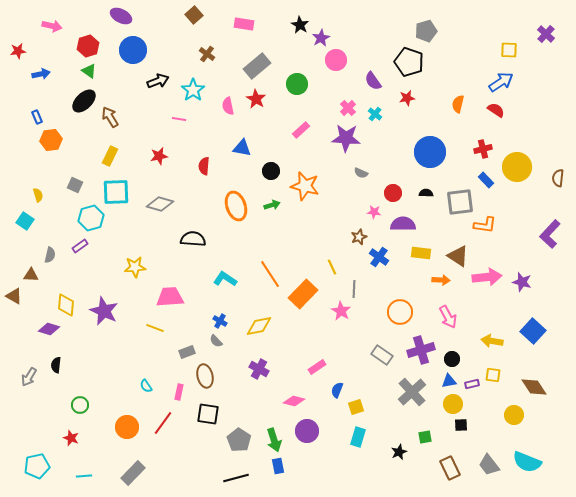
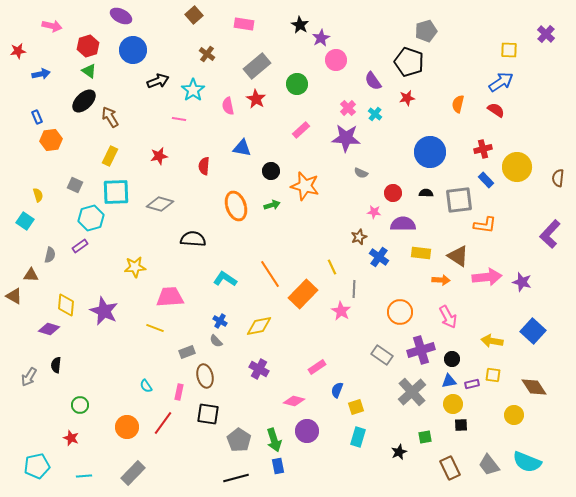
gray square at (460, 202): moved 1 px left, 2 px up
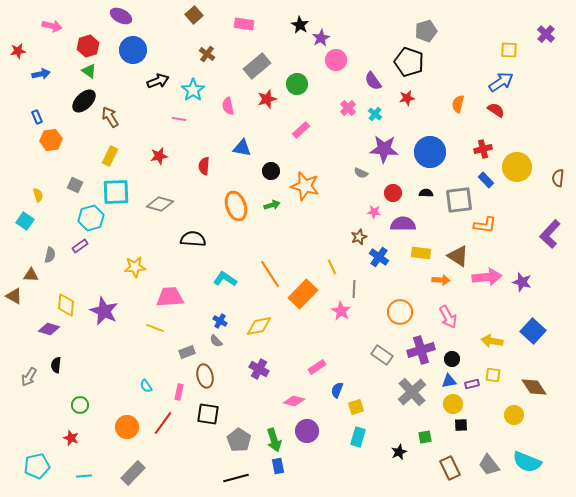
red star at (256, 99): moved 11 px right; rotated 24 degrees clockwise
purple star at (346, 138): moved 38 px right, 11 px down
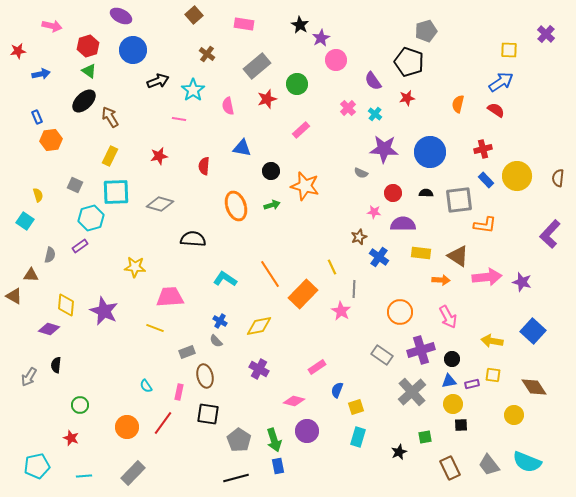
yellow circle at (517, 167): moved 9 px down
yellow star at (135, 267): rotated 10 degrees clockwise
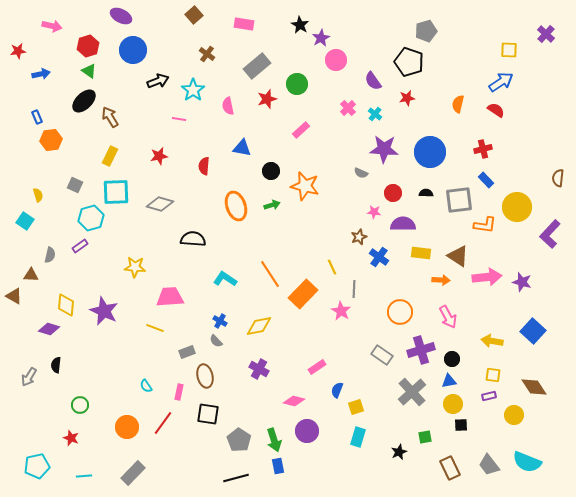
yellow circle at (517, 176): moved 31 px down
purple rectangle at (472, 384): moved 17 px right, 12 px down
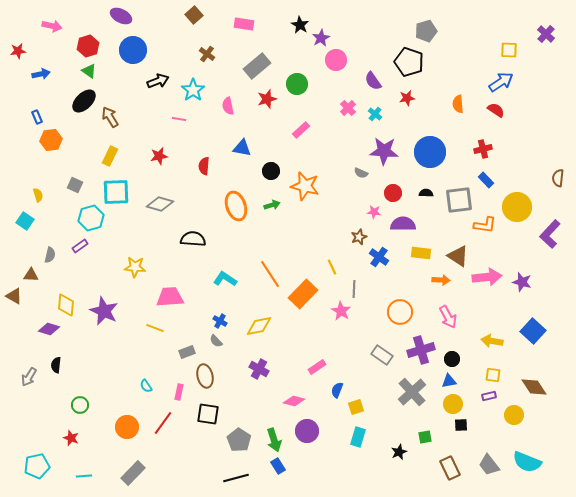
orange semicircle at (458, 104): rotated 18 degrees counterclockwise
purple star at (384, 149): moved 2 px down
blue rectangle at (278, 466): rotated 21 degrees counterclockwise
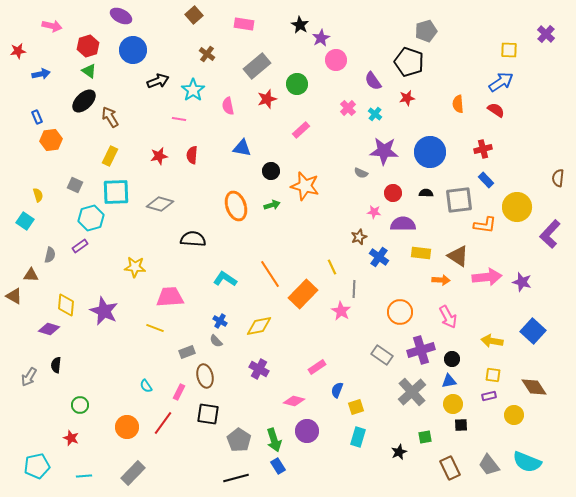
red semicircle at (204, 166): moved 12 px left, 11 px up
pink rectangle at (179, 392): rotated 14 degrees clockwise
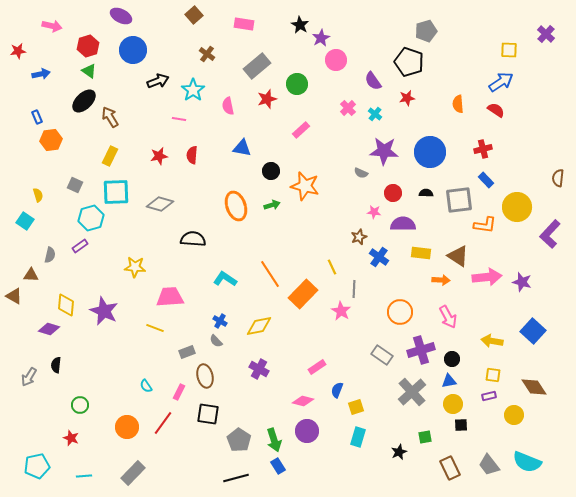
pink diamond at (294, 401): moved 9 px right
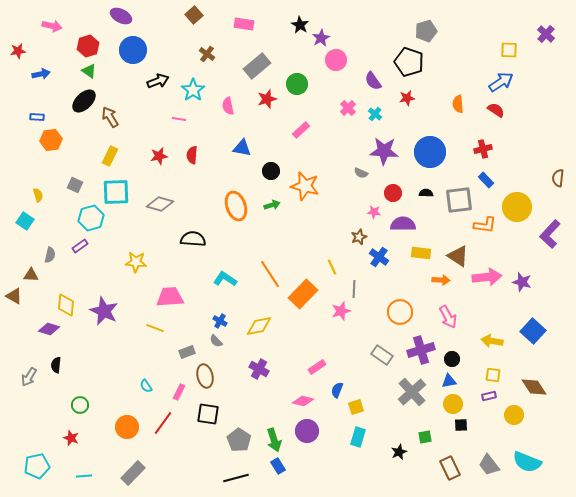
blue rectangle at (37, 117): rotated 64 degrees counterclockwise
yellow star at (135, 267): moved 1 px right, 5 px up
pink star at (341, 311): rotated 24 degrees clockwise
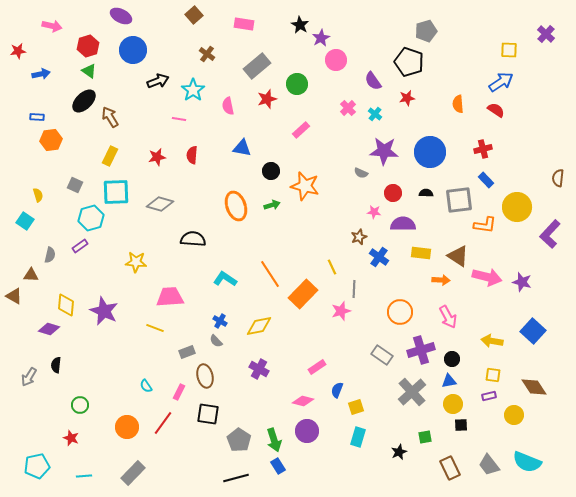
red star at (159, 156): moved 2 px left, 1 px down
pink arrow at (487, 277): rotated 20 degrees clockwise
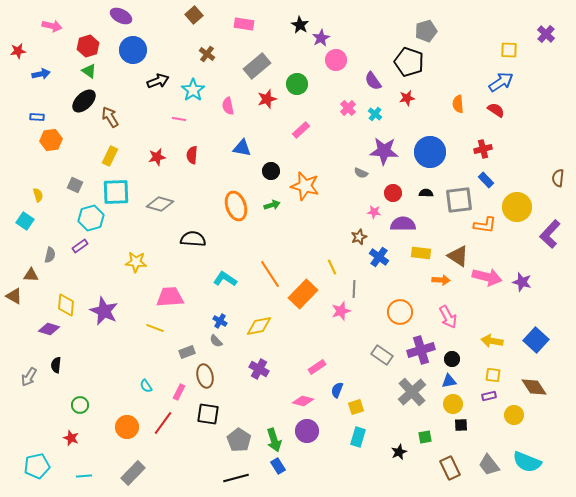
blue square at (533, 331): moved 3 px right, 9 px down
